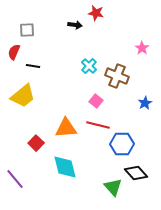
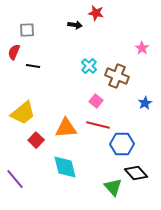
yellow trapezoid: moved 17 px down
red square: moved 3 px up
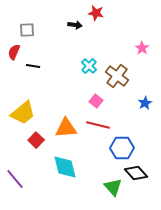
brown cross: rotated 15 degrees clockwise
blue hexagon: moved 4 px down
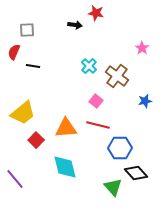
blue star: moved 2 px up; rotated 16 degrees clockwise
blue hexagon: moved 2 px left
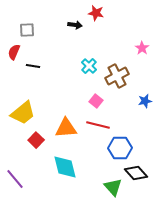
brown cross: rotated 25 degrees clockwise
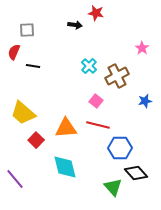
yellow trapezoid: rotated 80 degrees clockwise
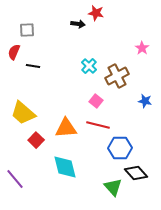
black arrow: moved 3 px right, 1 px up
blue star: rotated 24 degrees clockwise
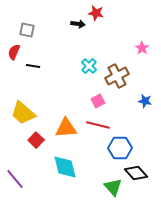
gray square: rotated 14 degrees clockwise
pink square: moved 2 px right; rotated 24 degrees clockwise
